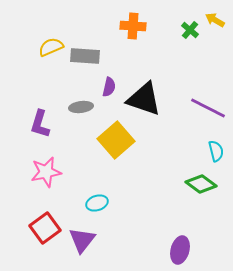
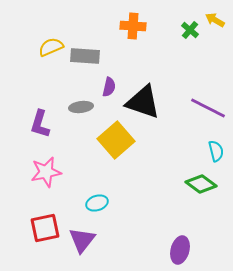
black triangle: moved 1 px left, 3 px down
red square: rotated 24 degrees clockwise
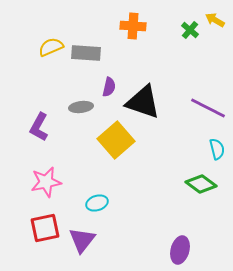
gray rectangle: moved 1 px right, 3 px up
purple L-shape: moved 1 px left, 3 px down; rotated 12 degrees clockwise
cyan semicircle: moved 1 px right, 2 px up
pink star: moved 10 px down
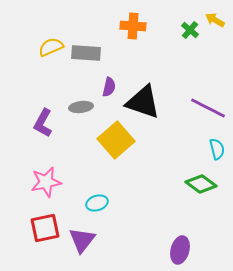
purple L-shape: moved 4 px right, 4 px up
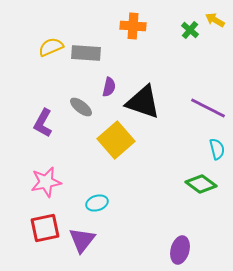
gray ellipse: rotated 45 degrees clockwise
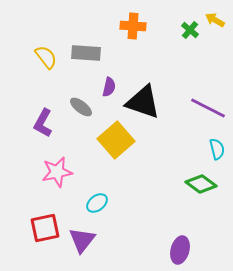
yellow semicircle: moved 5 px left, 10 px down; rotated 75 degrees clockwise
pink star: moved 11 px right, 10 px up
cyan ellipse: rotated 20 degrees counterclockwise
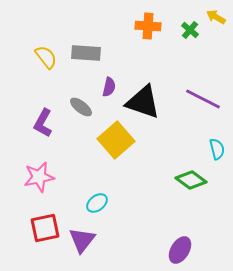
yellow arrow: moved 1 px right, 3 px up
orange cross: moved 15 px right
purple line: moved 5 px left, 9 px up
pink star: moved 18 px left, 5 px down
green diamond: moved 10 px left, 4 px up
purple ellipse: rotated 16 degrees clockwise
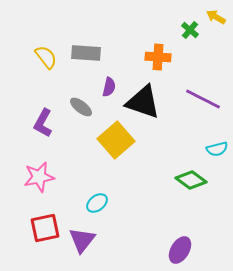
orange cross: moved 10 px right, 31 px down
cyan semicircle: rotated 90 degrees clockwise
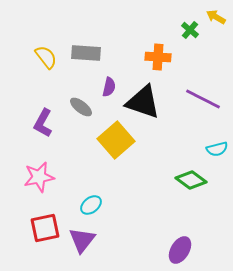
cyan ellipse: moved 6 px left, 2 px down
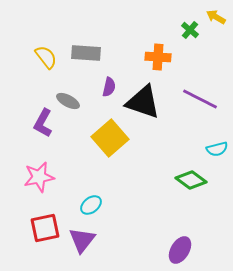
purple line: moved 3 px left
gray ellipse: moved 13 px left, 6 px up; rotated 10 degrees counterclockwise
yellow square: moved 6 px left, 2 px up
